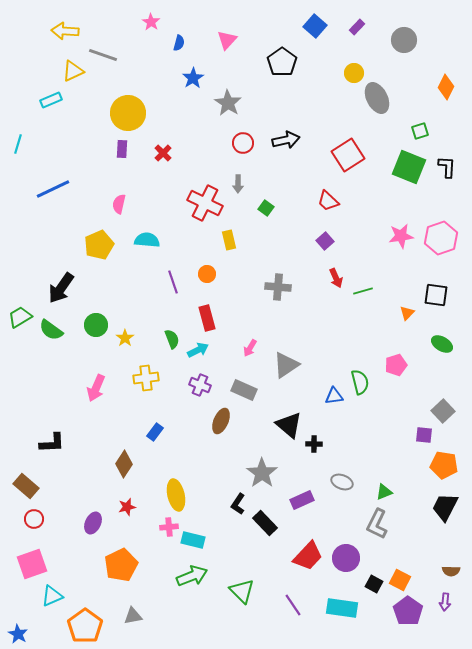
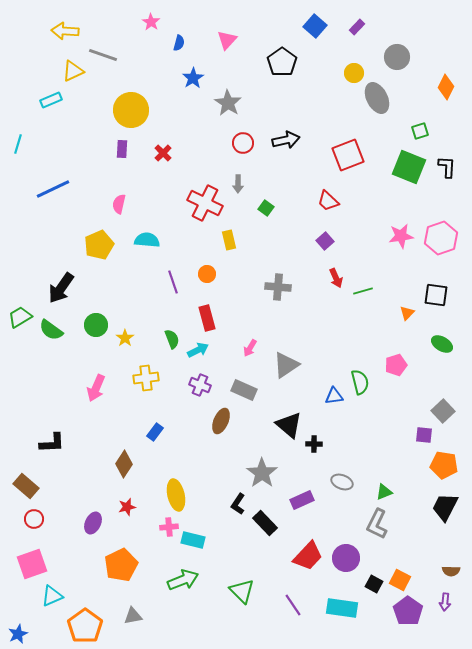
gray circle at (404, 40): moved 7 px left, 17 px down
yellow circle at (128, 113): moved 3 px right, 3 px up
red square at (348, 155): rotated 12 degrees clockwise
green arrow at (192, 576): moved 9 px left, 4 px down
blue star at (18, 634): rotated 18 degrees clockwise
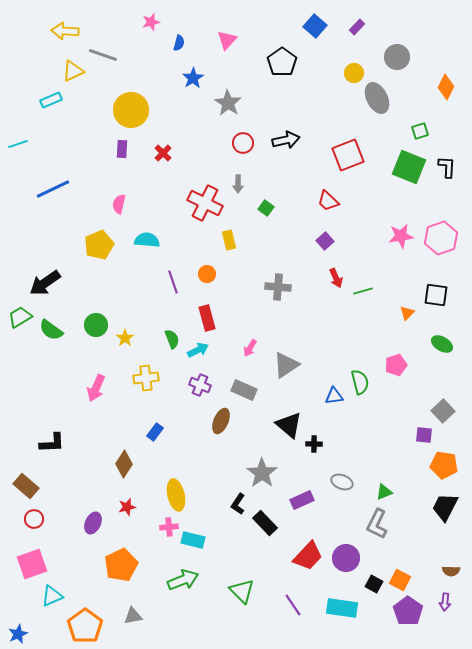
pink star at (151, 22): rotated 24 degrees clockwise
cyan line at (18, 144): rotated 54 degrees clockwise
black arrow at (61, 288): moved 16 px left, 5 px up; rotated 20 degrees clockwise
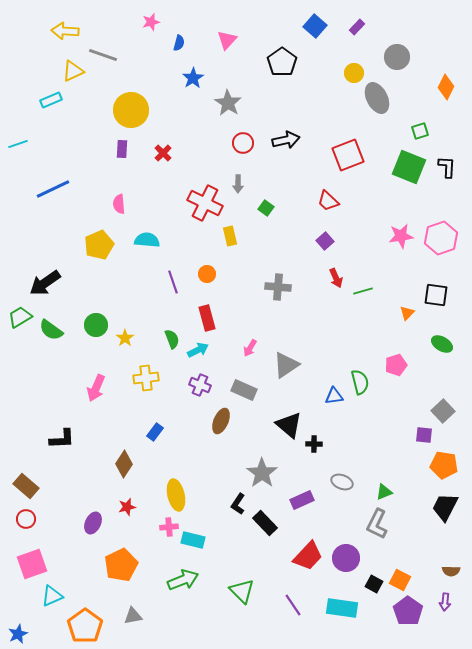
pink semicircle at (119, 204): rotated 18 degrees counterclockwise
yellow rectangle at (229, 240): moved 1 px right, 4 px up
black L-shape at (52, 443): moved 10 px right, 4 px up
red circle at (34, 519): moved 8 px left
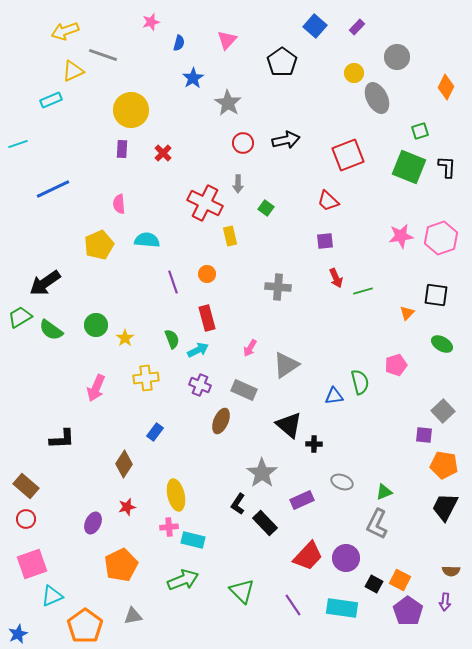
yellow arrow at (65, 31): rotated 24 degrees counterclockwise
purple square at (325, 241): rotated 36 degrees clockwise
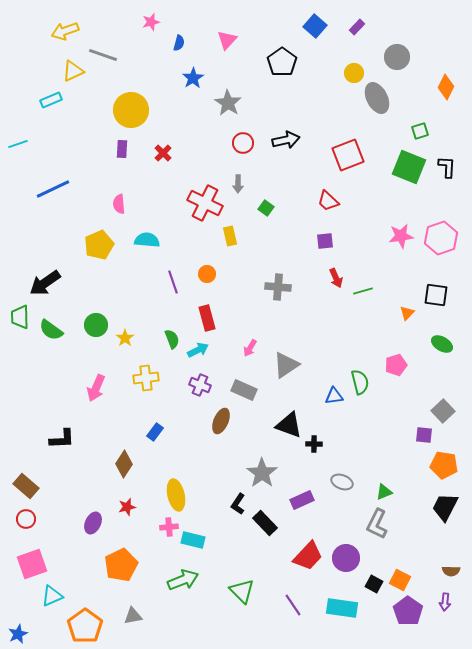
green trapezoid at (20, 317): rotated 60 degrees counterclockwise
black triangle at (289, 425): rotated 20 degrees counterclockwise
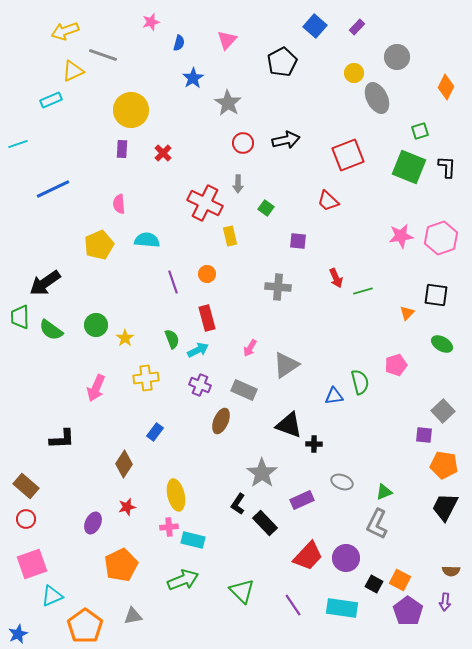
black pentagon at (282, 62): rotated 8 degrees clockwise
purple square at (325, 241): moved 27 px left; rotated 12 degrees clockwise
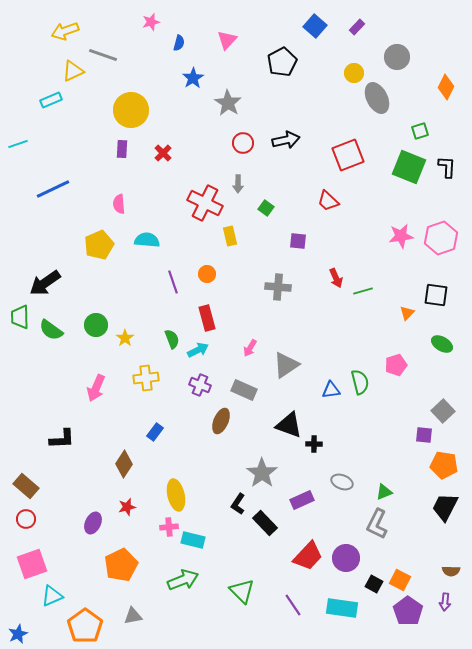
blue triangle at (334, 396): moved 3 px left, 6 px up
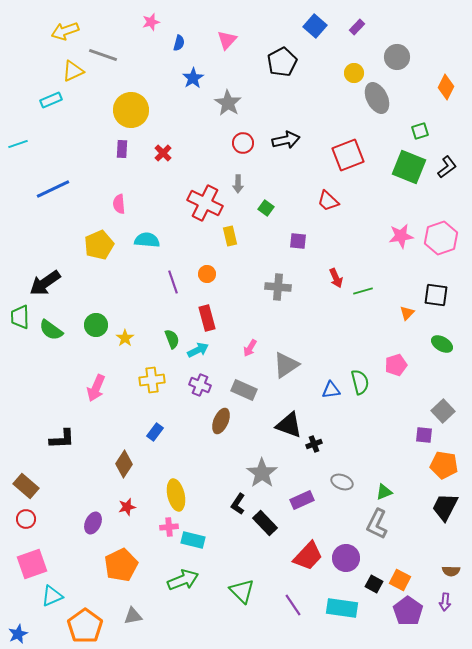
black L-shape at (447, 167): rotated 50 degrees clockwise
yellow cross at (146, 378): moved 6 px right, 2 px down
black cross at (314, 444): rotated 21 degrees counterclockwise
